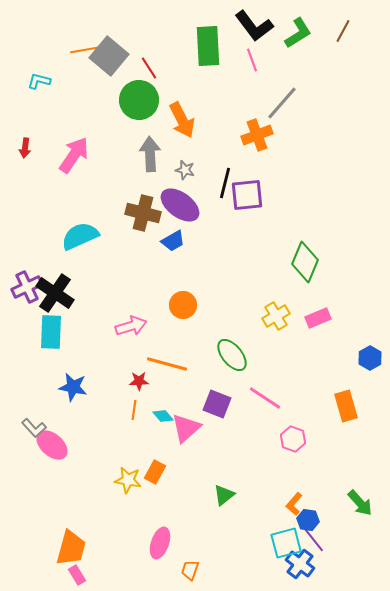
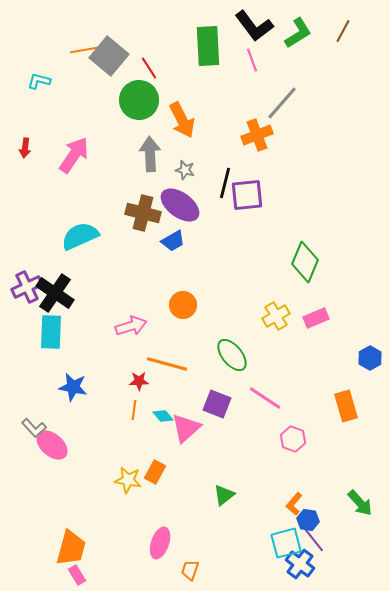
pink rectangle at (318, 318): moved 2 px left
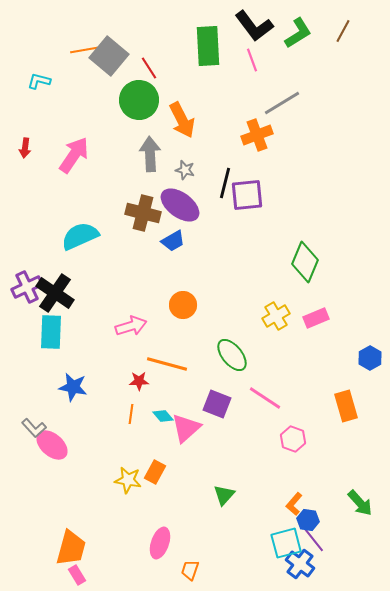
gray line at (282, 103): rotated 18 degrees clockwise
orange line at (134, 410): moved 3 px left, 4 px down
green triangle at (224, 495): rotated 10 degrees counterclockwise
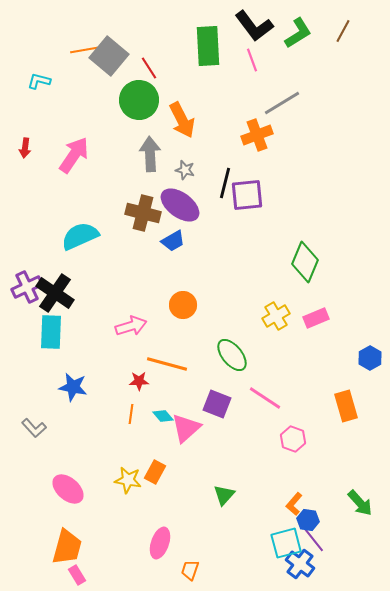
pink ellipse at (52, 445): moved 16 px right, 44 px down
orange trapezoid at (71, 548): moved 4 px left, 1 px up
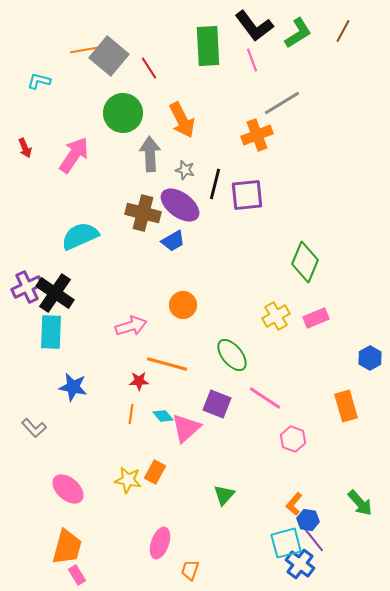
green circle at (139, 100): moved 16 px left, 13 px down
red arrow at (25, 148): rotated 30 degrees counterclockwise
black line at (225, 183): moved 10 px left, 1 px down
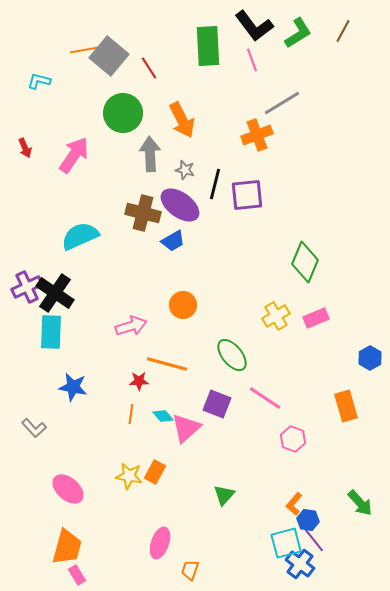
yellow star at (128, 480): moved 1 px right, 4 px up
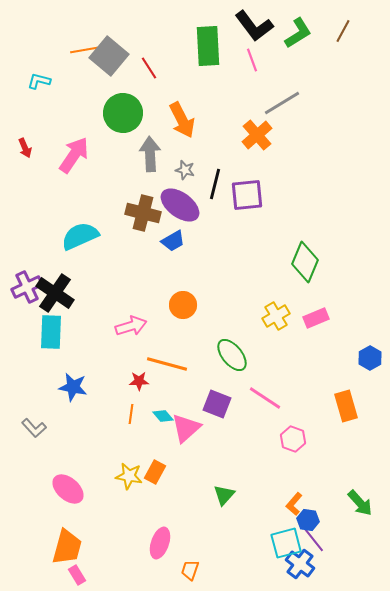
orange cross at (257, 135): rotated 20 degrees counterclockwise
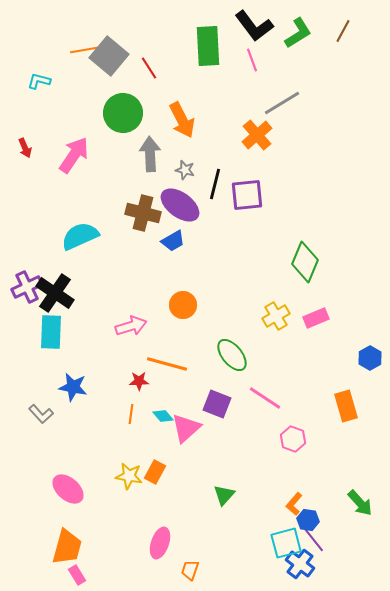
gray L-shape at (34, 428): moved 7 px right, 14 px up
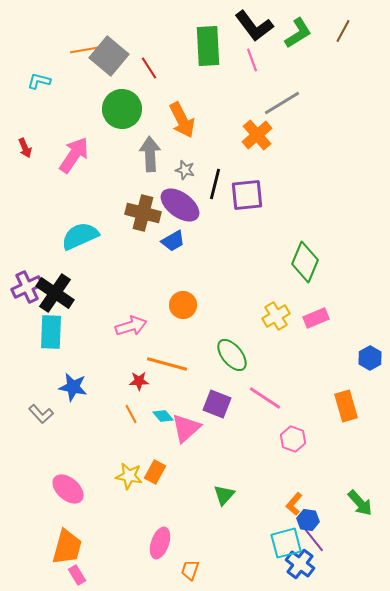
green circle at (123, 113): moved 1 px left, 4 px up
orange line at (131, 414): rotated 36 degrees counterclockwise
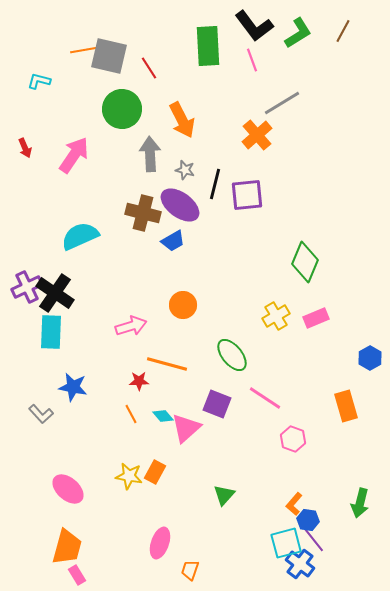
gray square at (109, 56): rotated 27 degrees counterclockwise
green arrow at (360, 503): rotated 56 degrees clockwise
